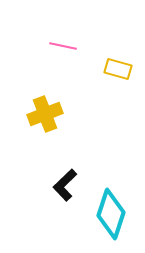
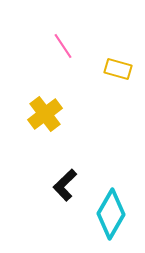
pink line: rotated 44 degrees clockwise
yellow cross: rotated 16 degrees counterclockwise
cyan diamond: rotated 12 degrees clockwise
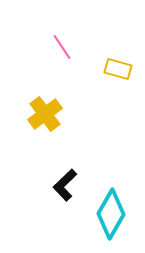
pink line: moved 1 px left, 1 px down
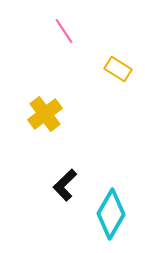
pink line: moved 2 px right, 16 px up
yellow rectangle: rotated 16 degrees clockwise
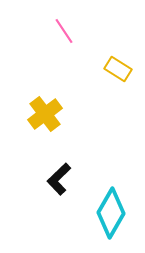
black L-shape: moved 6 px left, 6 px up
cyan diamond: moved 1 px up
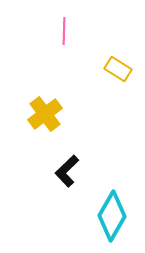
pink line: rotated 36 degrees clockwise
black L-shape: moved 8 px right, 8 px up
cyan diamond: moved 1 px right, 3 px down
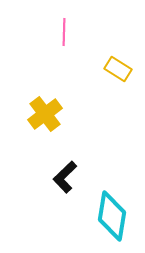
pink line: moved 1 px down
black L-shape: moved 2 px left, 6 px down
cyan diamond: rotated 21 degrees counterclockwise
